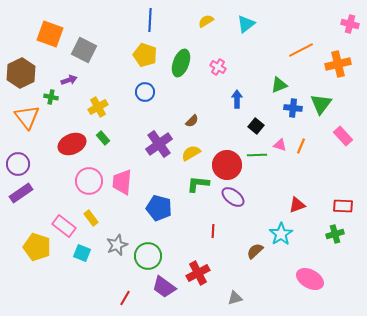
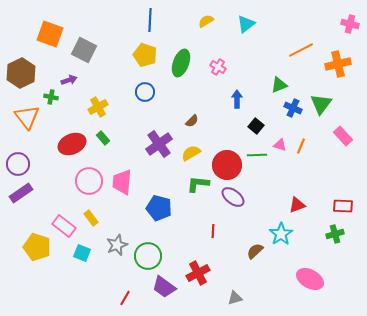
blue cross at (293, 108): rotated 18 degrees clockwise
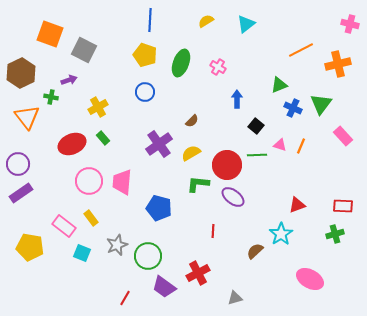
yellow pentagon at (37, 247): moved 7 px left; rotated 8 degrees counterclockwise
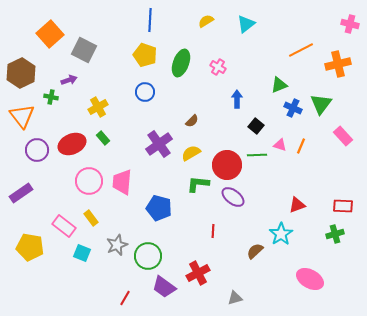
orange square at (50, 34): rotated 28 degrees clockwise
orange triangle at (27, 117): moved 5 px left, 1 px up
purple circle at (18, 164): moved 19 px right, 14 px up
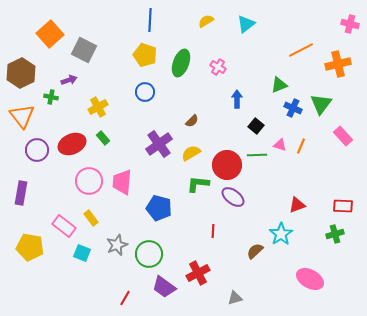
purple rectangle at (21, 193): rotated 45 degrees counterclockwise
green circle at (148, 256): moved 1 px right, 2 px up
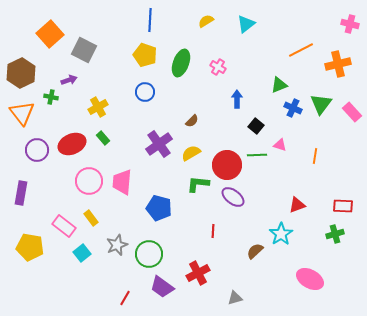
orange triangle at (22, 116): moved 3 px up
pink rectangle at (343, 136): moved 9 px right, 24 px up
orange line at (301, 146): moved 14 px right, 10 px down; rotated 14 degrees counterclockwise
cyan square at (82, 253): rotated 30 degrees clockwise
purple trapezoid at (164, 287): moved 2 px left
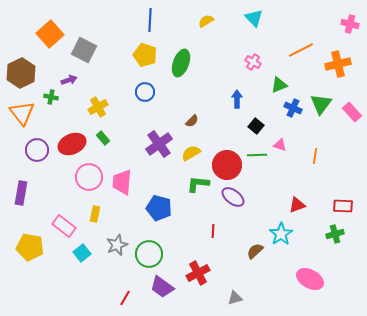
cyan triangle at (246, 24): moved 8 px right, 6 px up; rotated 36 degrees counterclockwise
pink cross at (218, 67): moved 35 px right, 5 px up
pink circle at (89, 181): moved 4 px up
yellow rectangle at (91, 218): moved 4 px right, 4 px up; rotated 49 degrees clockwise
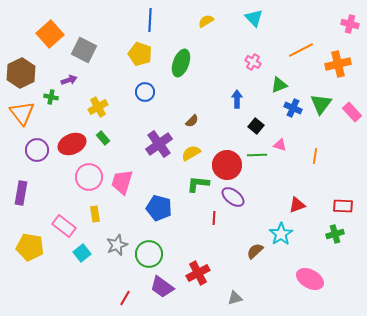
yellow pentagon at (145, 55): moved 5 px left, 1 px up
pink trapezoid at (122, 182): rotated 12 degrees clockwise
yellow rectangle at (95, 214): rotated 21 degrees counterclockwise
red line at (213, 231): moved 1 px right, 13 px up
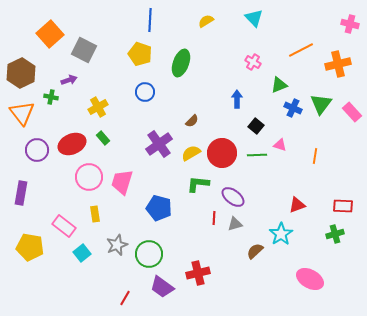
red circle at (227, 165): moved 5 px left, 12 px up
red cross at (198, 273): rotated 15 degrees clockwise
gray triangle at (235, 298): moved 74 px up
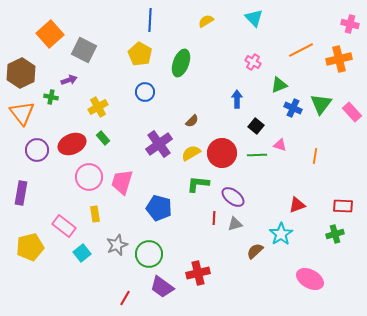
yellow pentagon at (140, 54): rotated 10 degrees clockwise
orange cross at (338, 64): moved 1 px right, 5 px up
yellow pentagon at (30, 247): rotated 24 degrees counterclockwise
